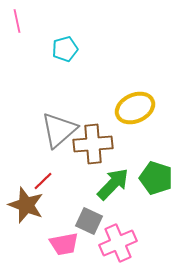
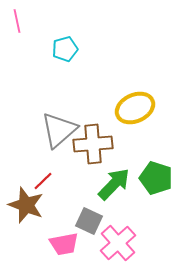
green arrow: moved 1 px right
pink cross: rotated 18 degrees counterclockwise
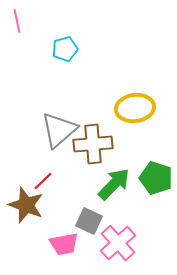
yellow ellipse: rotated 18 degrees clockwise
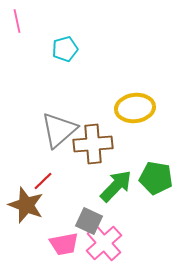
green pentagon: rotated 8 degrees counterclockwise
green arrow: moved 2 px right, 2 px down
pink cross: moved 14 px left
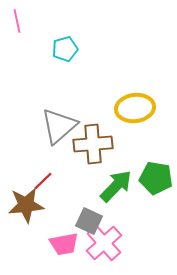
gray triangle: moved 4 px up
brown star: rotated 27 degrees counterclockwise
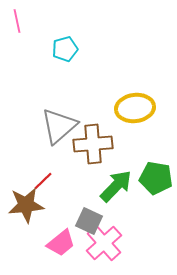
pink trapezoid: moved 3 px left, 1 px up; rotated 28 degrees counterclockwise
